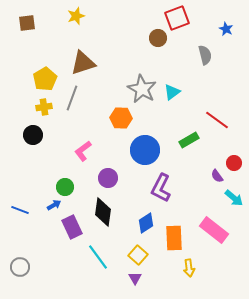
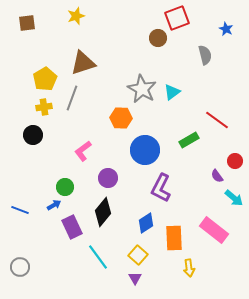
red circle: moved 1 px right, 2 px up
black diamond: rotated 32 degrees clockwise
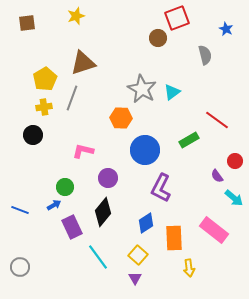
pink L-shape: rotated 50 degrees clockwise
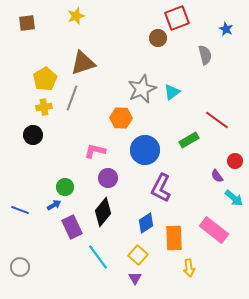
gray star: rotated 20 degrees clockwise
pink L-shape: moved 12 px right
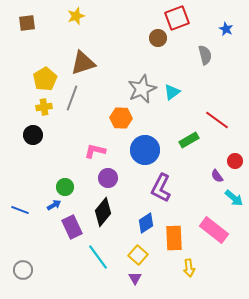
gray circle: moved 3 px right, 3 px down
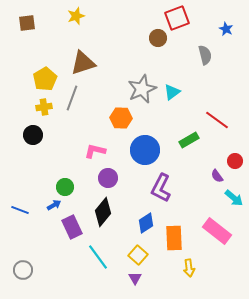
pink rectangle: moved 3 px right, 1 px down
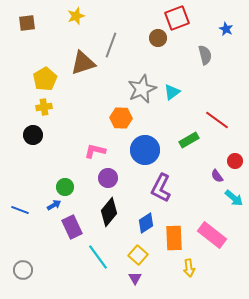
gray line: moved 39 px right, 53 px up
black diamond: moved 6 px right
pink rectangle: moved 5 px left, 4 px down
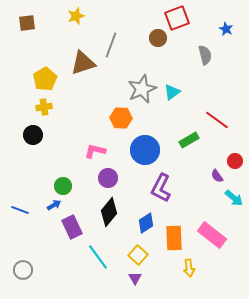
green circle: moved 2 px left, 1 px up
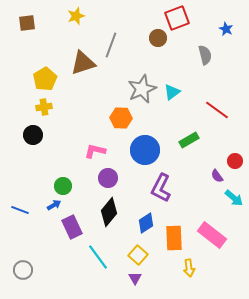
red line: moved 10 px up
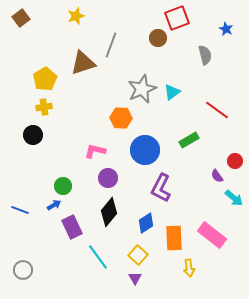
brown square: moved 6 px left, 5 px up; rotated 30 degrees counterclockwise
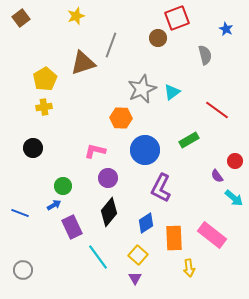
black circle: moved 13 px down
blue line: moved 3 px down
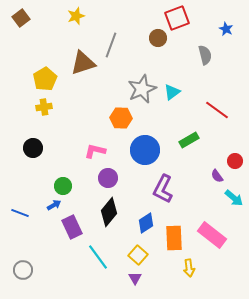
purple L-shape: moved 2 px right, 1 px down
